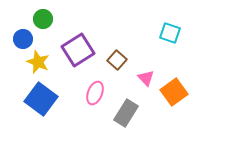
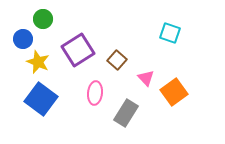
pink ellipse: rotated 15 degrees counterclockwise
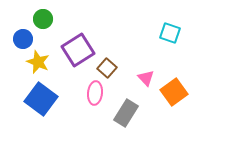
brown square: moved 10 px left, 8 px down
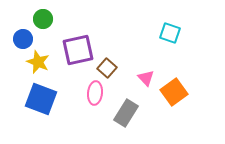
purple square: rotated 20 degrees clockwise
blue square: rotated 16 degrees counterclockwise
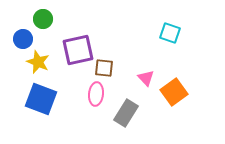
brown square: moved 3 px left; rotated 36 degrees counterclockwise
pink ellipse: moved 1 px right, 1 px down
